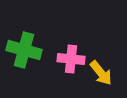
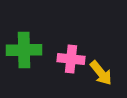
green cross: rotated 16 degrees counterclockwise
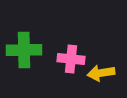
yellow arrow: rotated 120 degrees clockwise
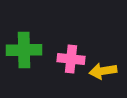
yellow arrow: moved 2 px right, 2 px up
